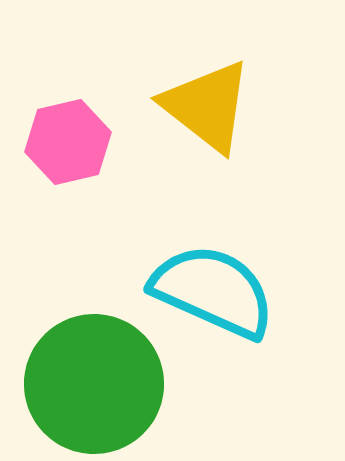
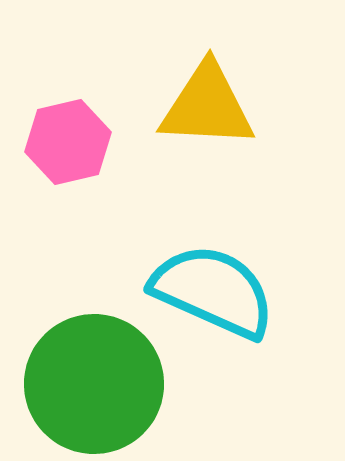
yellow triangle: rotated 35 degrees counterclockwise
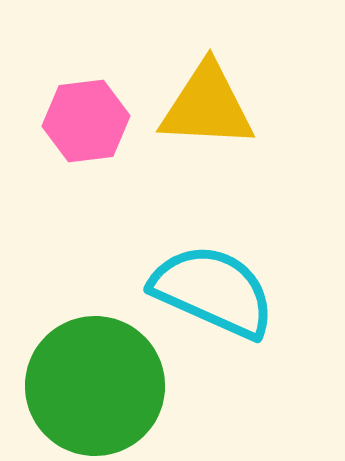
pink hexagon: moved 18 px right, 21 px up; rotated 6 degrees clockwise
green circle: moved 1 px right, 2 px down
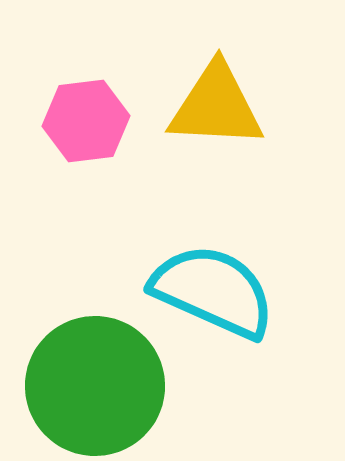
yellow triangle: moved 9 px right
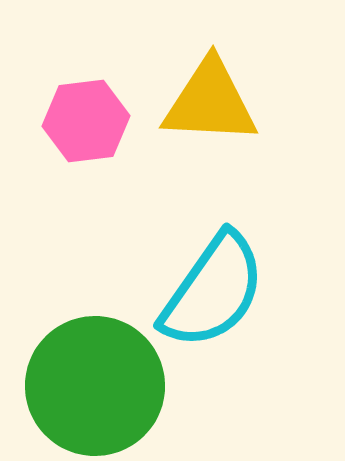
yellow triangle: moved 6 px left, 4 px up
cyan semicircle: rotated 101 degrees clockwise
